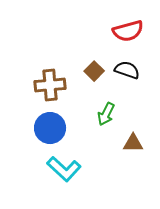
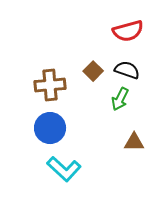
brown square: moved 1 px left
green arrow: moved 14 px right, 15 px up
brown triangle: moved 1 px right, 1 px up
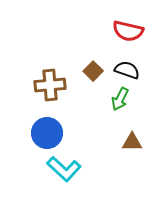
red semicircle: rotated 28 degrees clockwise
blue circle: moved 3 px left, 5 px down
brown triangle: moved 2 px left
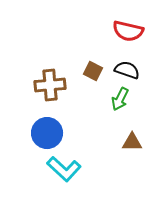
brown square: rotated 18 degrees counterclockwise
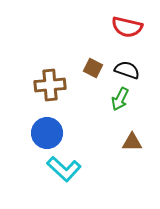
red semicircle: moved 1 px left, 4 px up
brown square: moved 3 px up
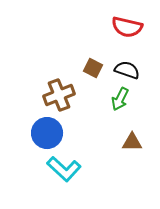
brown cross: moved 9 px right, 10 px down; rotated 16 degrees counterclockwise
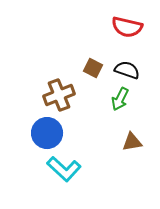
brown triangle: rotated 10 degrees counterclockwise
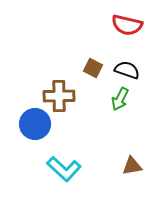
red semicircle: moved 2 px up
brown cross: moved 1 px down; rotated 20 degrees clockwise
blue circle: moved 12 px left, 9 px up
brown triangle: moved 24 px down
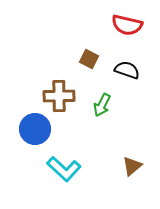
brown square: moved 4 px left, 9 px up
green arrow: moved 18 px left, 6 px down
blue circle: moved 5 px down
brown triangle: rotated 30 degrees counterclockwise
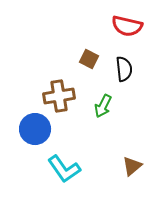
red semicircle: moved 1 px down
black semicircle: moved 3 px left, 1 px up; rotated 65 degrees clockwise
brown cross: rotated 8 degrees counterclockwise
green arrow: moved 1 px right, 1 px down
cyan L-shape: rotated 12 degrees clockwise
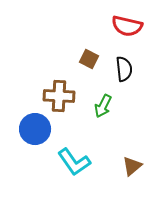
brown cross: rotated 12 degrees clockwise
cyan L-shape: moved 10 px right, 7 px up
